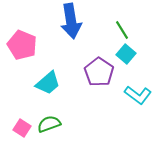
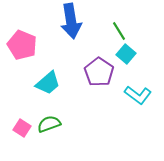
green line: moved 3 px left, 1 px down
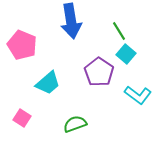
green semicircle: moved 26 px right
pink square: moved 10 px up
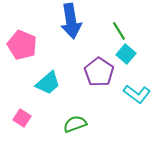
cyan L-shape: moved 1 px left, 1 px up
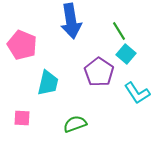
cyan trapezoid: rotated 36 degrees counterclockwise
cyan L-shape: moved 1 px up; rotated 20 degrees clockwise
pink square: rotated 30 degrees counterclockwise
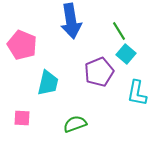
purple pentagon: rotated 16 degrees clockwise
cyan L-shape: rotated 44 degrees clockwise
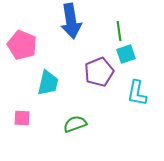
green line: rotated 24 degrees clockwise
cyan square: rotated 30 degrees clockwise
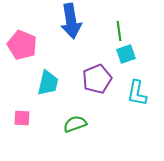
purple pentagon: moved 2 px left, 7 px down
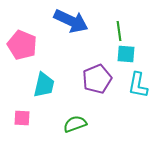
blue arrow: rotated 56 degrees counterclockwise
cyan square: rotated 24 degrees clockwise
cyan trapezoid: moved 4 px left, 2 px down
cyan L-shape: moved 1 px right, 8 px up
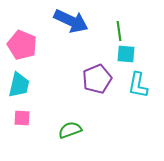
cyan trapezoid: moved 25 px left
green semicircle: moved 5 px left, 6 px down
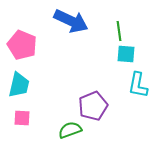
purple pentagon: moved 4 px left, 27 px down
